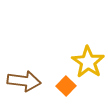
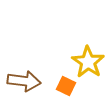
orange square: rotated 18 degrees counterclockwise
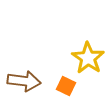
yellow star: moved 4 px up
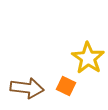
brown arrow: moved 3 px right, 7 px down
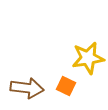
yellow star: rotated 28 degrees clockwise
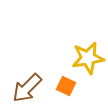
brown arrow: rotated 128 degrees clockwise
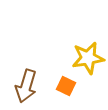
brown arrow: moved 1 px left, 2 px up; rotated 28 degrees counterclockwise
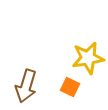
orange square: moved 4 px right, 1 px down
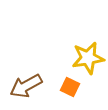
brown arrow: rotated 44 degrees clockwise
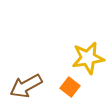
orange square: rotated 12 degrees clockwise
